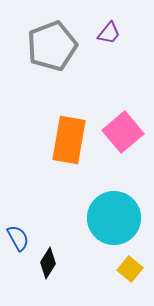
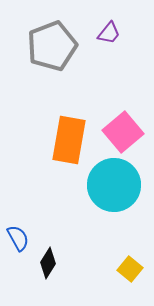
cyan circle: moved 33 px up
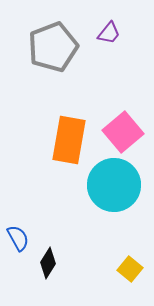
gray pentagon: moved 1 px right, 1 px down
